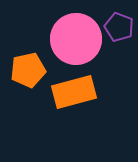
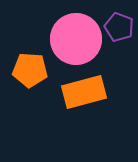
orange pentagon: moved 2 px right; rotated 16 degrees clockwise
orange rectangle: moved 10 px right
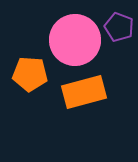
pink circle: moved 1 px left, 1 px down
orange pentagon: moved 4 px down
